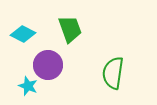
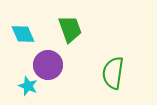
cyan diamond: rotated 40 degrees clockwise
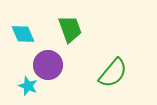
green semicircle: rotated 148 degrees counterclockwise
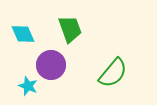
purple circle: moved 3 px right
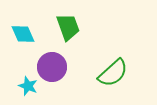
green trapezoid: moved 2 px left, 2 px up
purple circle: moved 1 px right, 2 px down
green semicircle: rotated 8 degrees clockwise
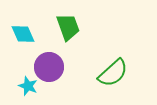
purple circle: moved 3 px left
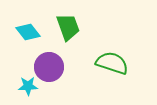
cyan diamond: moved 5 px right, 2 px up; rotated 15 degrees counterclockwise
green semicircle: moved 1 px left, 10 px up; rotated 120 degrees counterclockwise
cyan star: rotated 24 degrees counterclockwise
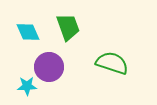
cyan diamond: rotated 15 degrees clockwise
cyan star: moved 1 px left
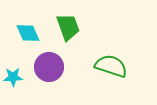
cyan diamond: moved 1 px down
green semicircle: moved 1 px left, 3 px down
cyan star: moved 14 px left, 9 px up
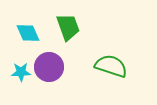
cyan star: moved 8 px right, 5 px up
